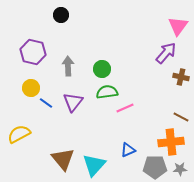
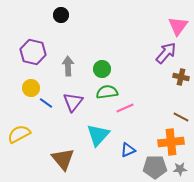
cyan triangle: moved 4 px right, 30 px up
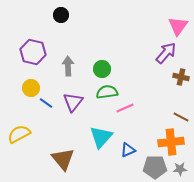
cyan triangle: moved 3 px right, 2 px down
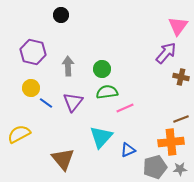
brown line: moved 2 px down; rotated 49 degrees counterclockwise
gray pentagon: rotated 15 degrees counterclockwise
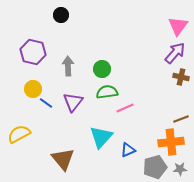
purple arrow: moved 9 px right
yellow circle: moved 2 px right, 1 px down
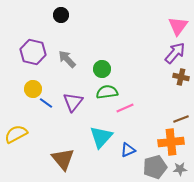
gray arrow: moved 1 px left, 7 px up; rotated 42 degrees counterclockwise
yellow semicircle: moved 3 px left
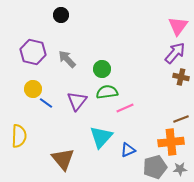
purple triangle: moved 4 px right, 1 px up
yellow semicircle: moved 3 px right, 2 px down; rotated 120 degrees clockwise
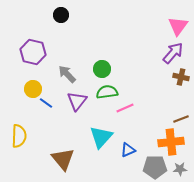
purple arrow: moved 2 px left
gray arrow: moved 15 px down
gray pentagon: rotated 15 degrees clockwise
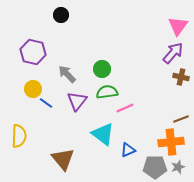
cyan triangle: moved 2 px right, 3 px up; rotated 35 degrees counterclockwise
gray star: moved 2 px left, 2 px up; rotated 16 degrees counterclockwise
